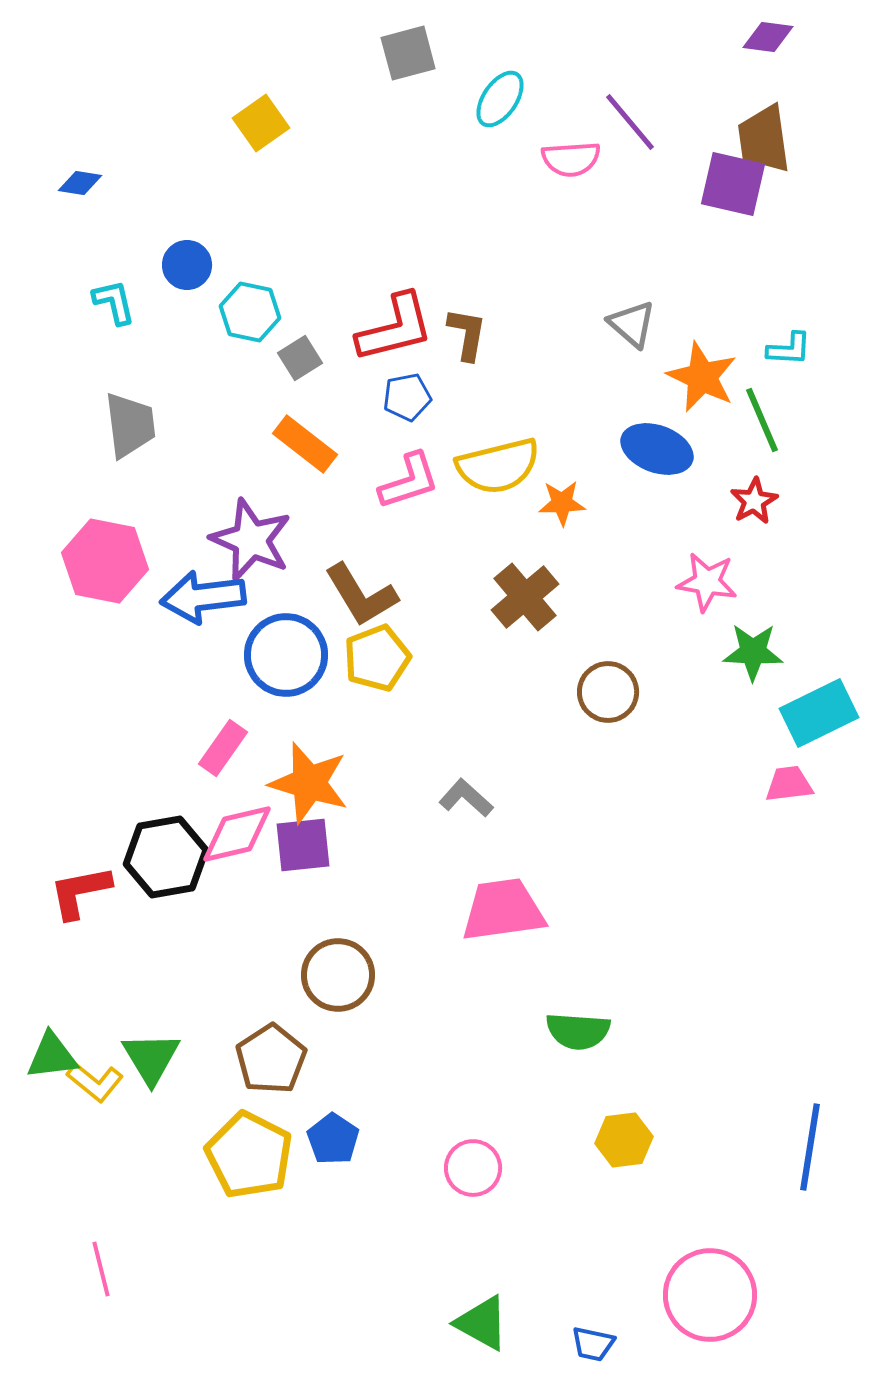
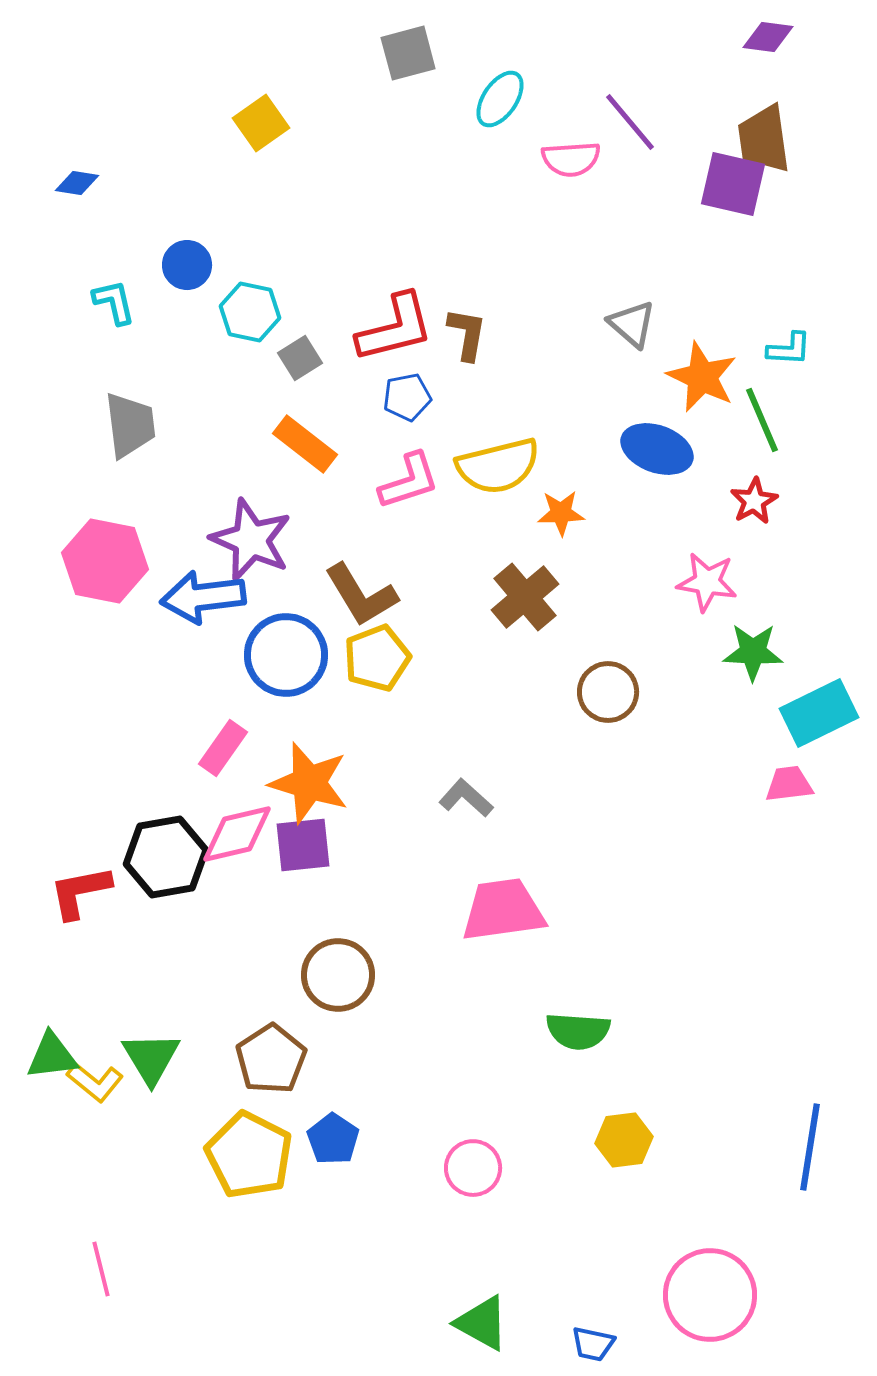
blue diamond at (80, 183): moved 3 px left
orange star at (562, 503): moved 1 px left, 10 px down
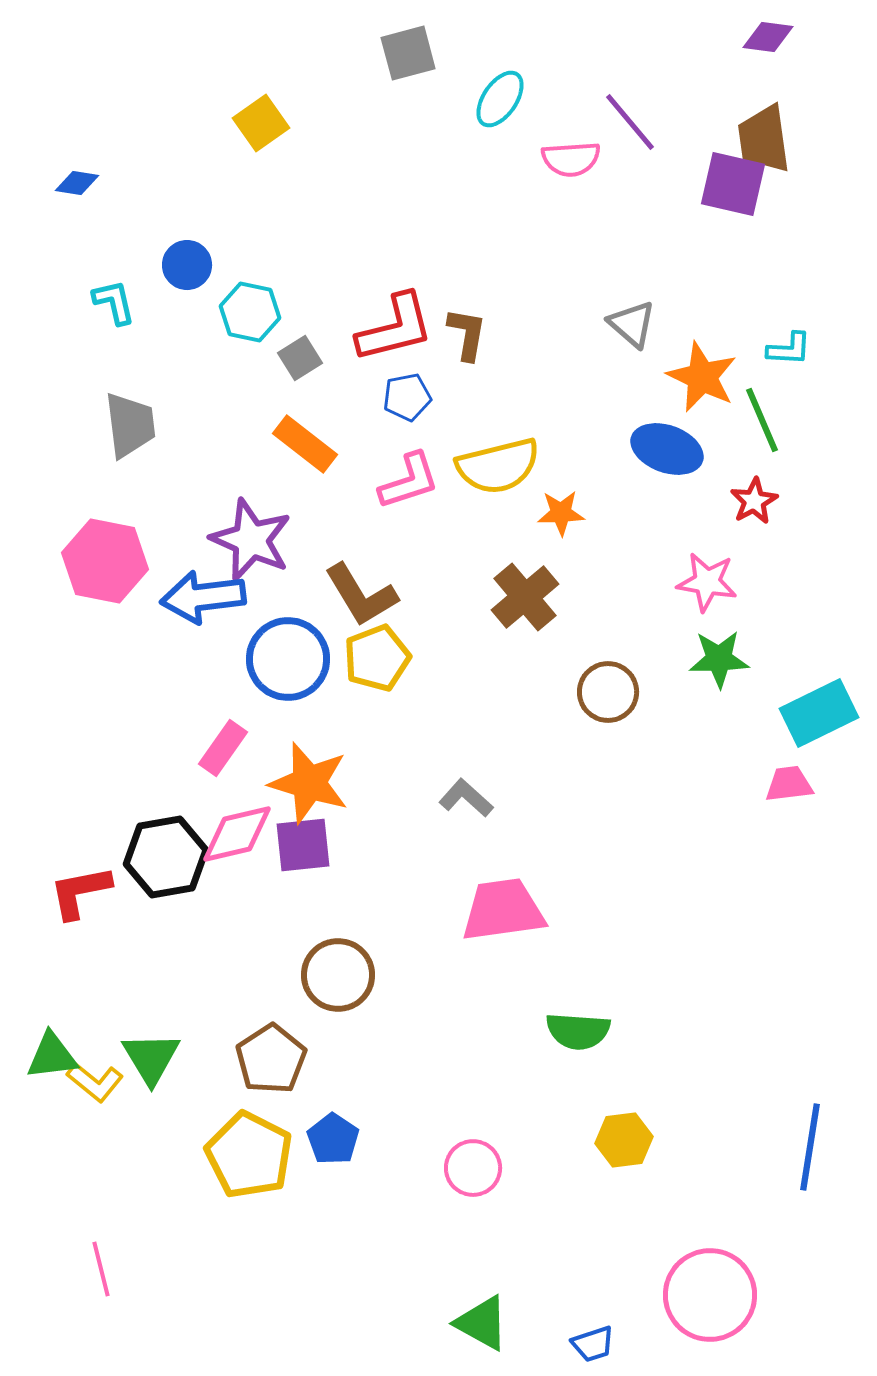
blue ellipse at (657, 449): moved 10 px right
green star at (753, 652): moved 34 px left, 7 px down; rotated 4 degrees counterclockwise
blue circle at (286, 655): moved 2 px right, 4 px down
blue trapezoid at (593, 1344): rotated 30 degrees counterclockwise
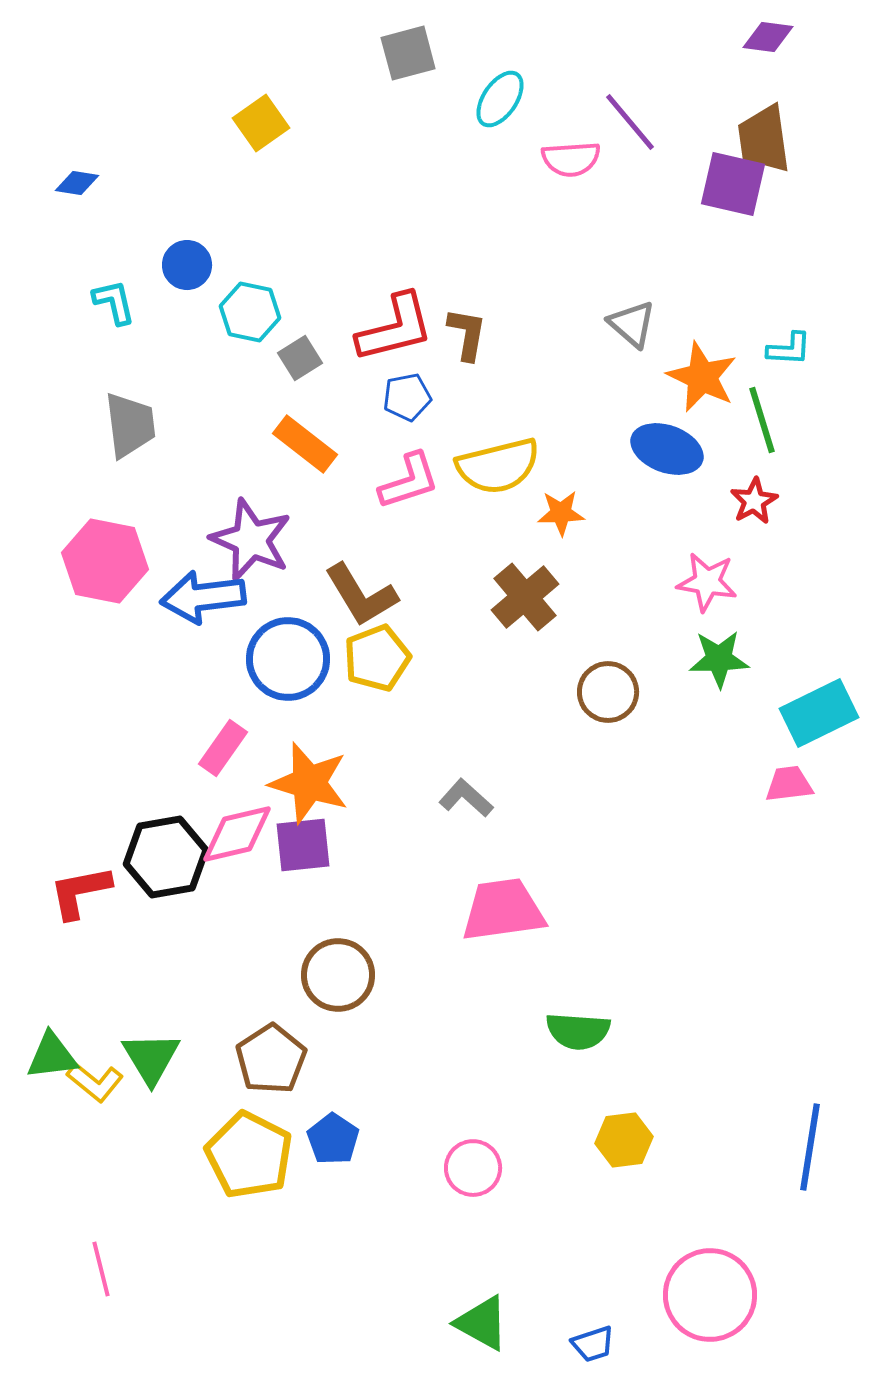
green line at (762, 420): rotated 6 degrees clockwise
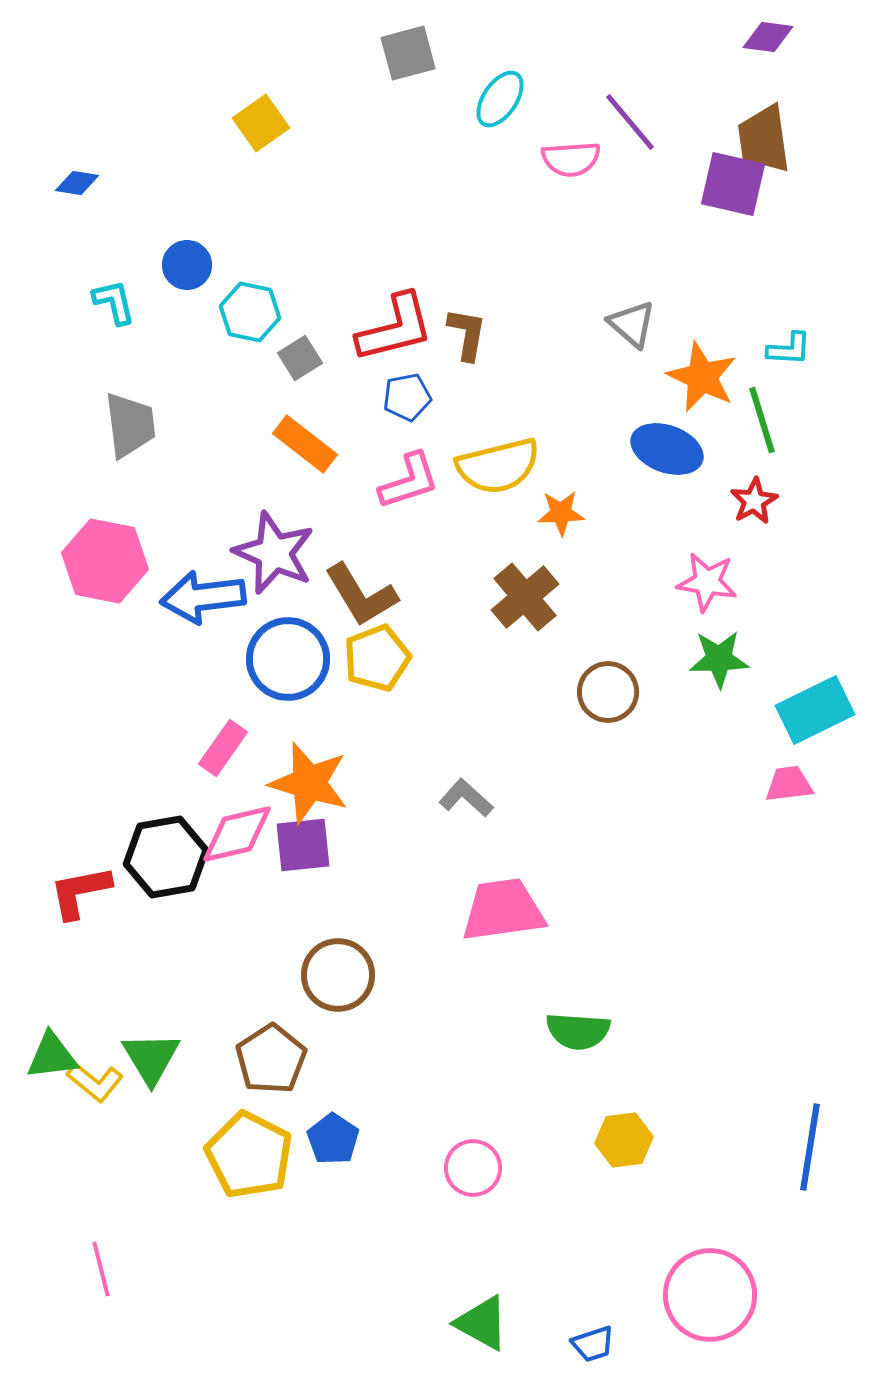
purple star at (251, 540): moved 23 px right, 13 px down
cyan rectangle at (819, 713): moved 4 px left, 3 px up
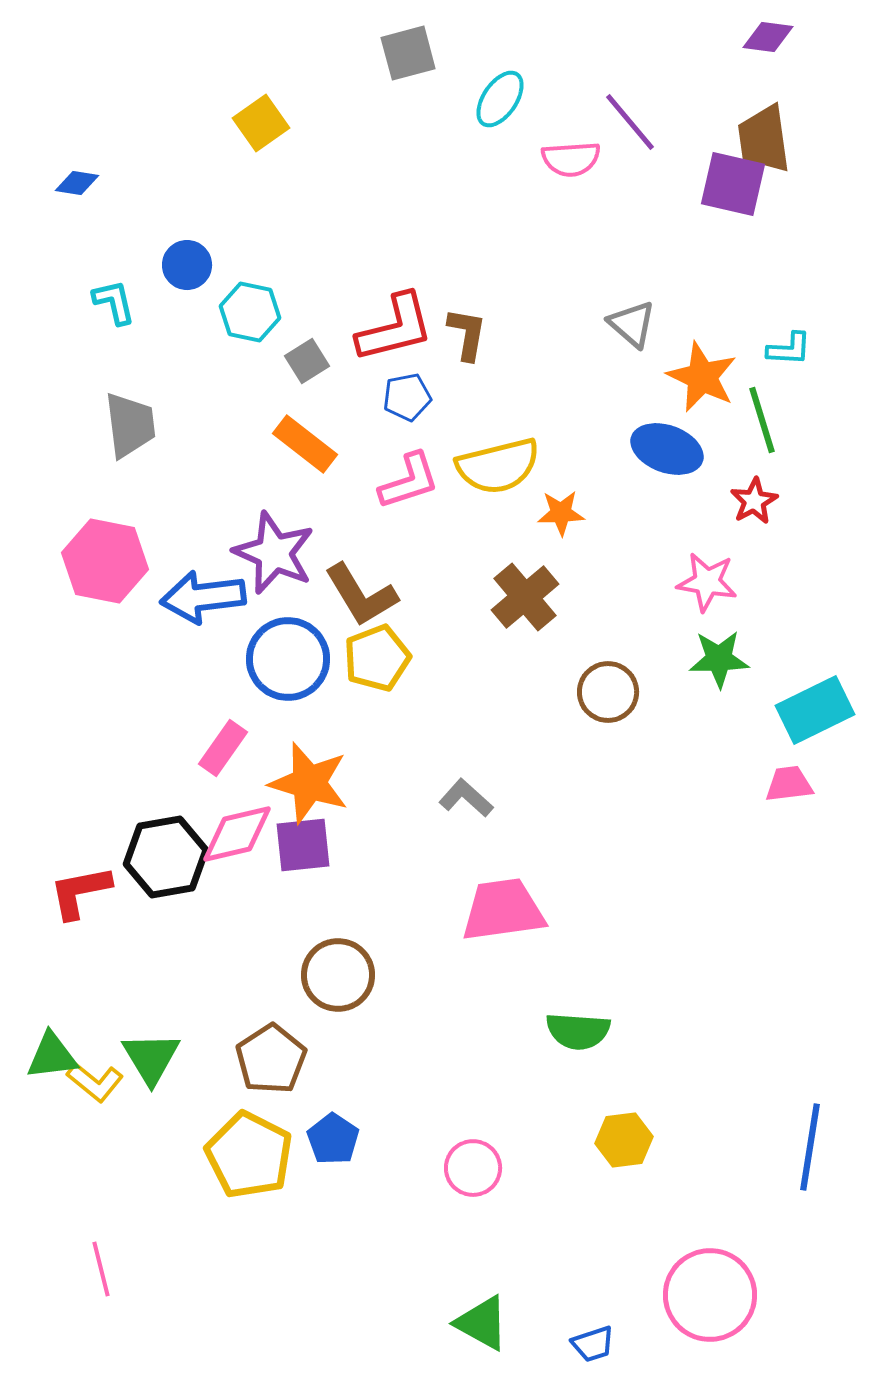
gray square at (300, 358): moved 7 px right, 3 px down
